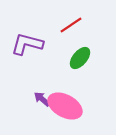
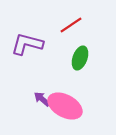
green ellipse: rotated 20 degrees counterclockwise
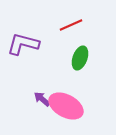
red line: rotated 10 degrees clockwise
purple L-shape: moved 4 px left
pink ellipse: moved 1 px right
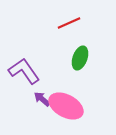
red line: moved 2 px left, 2 px up
purple L-shape: moved 1 px right, 27 px down; rotated 40 degrees clockwise
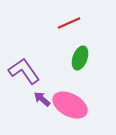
pink ellipse: moved 4 px right, 1 px up
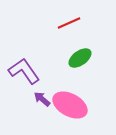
green ellipse: rotated 35 degrees clockwise
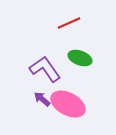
green ellipse: rotated 55 degrees clockwise
purple L-shape: moved 21 px right, 2 px up
pink ellipse: moved 2 px left, 1 px up
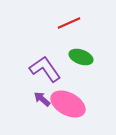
green ellipse: moved 1 px right, 1 px up
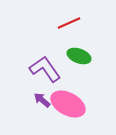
green ellipse: moved 2 px left, 1 px up
purple arrow: moved 1 px down
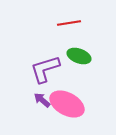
red line: rotated 15 degrees clockwise
purple L-shape: rotated 72 degrees counterclockwise
pink ellipse: moved 1 px left
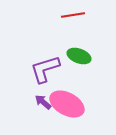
red line: moved 4 px right, 8 px up
purple arrow: moved 1 px right, 2 px down
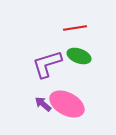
red line: moved 2 px right, 13 px down
purple L-shape: moved 2 px right, 5 px up
purple arrow: moved 2 px down
